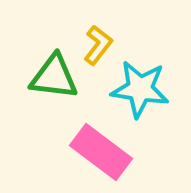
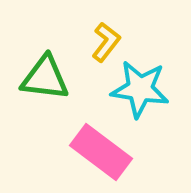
yellow L-shape: moved 8 px right, 3 px up
green triangle: moved 9 px left, 1 px down
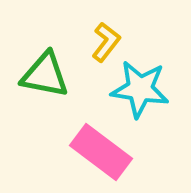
green triangle: moved 3 px up; rotated 4 degrees clockwise
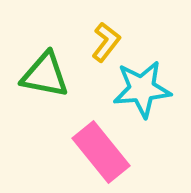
cyan star: moved 2 px right; rotated 14 degrees counterclockwise
pink rectangle: rotated 14 degrees clockwise
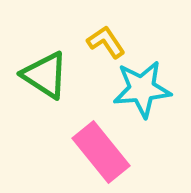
yellow L-shape: rotated 72 degrees counterclockwise
green triangle: rotated 22 degrees clockwise
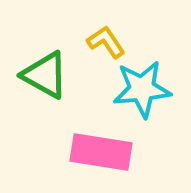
green triangle: rotated 4 degrees counterclockwise
pink rectangle: rotated 42 degrees counterclockwise
